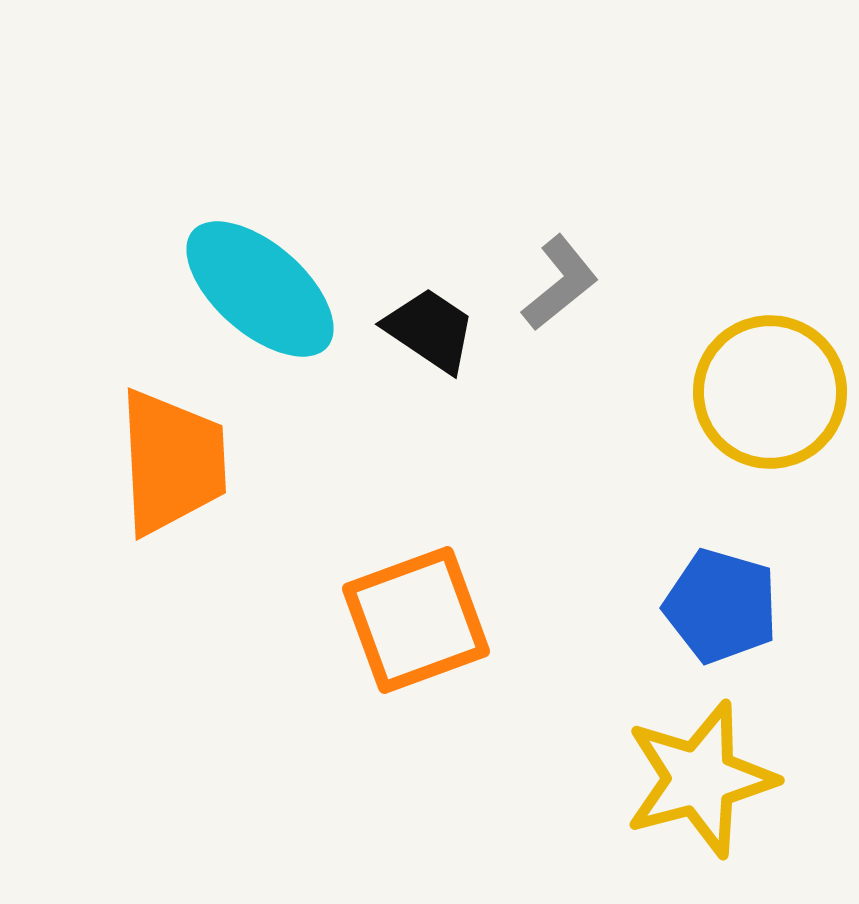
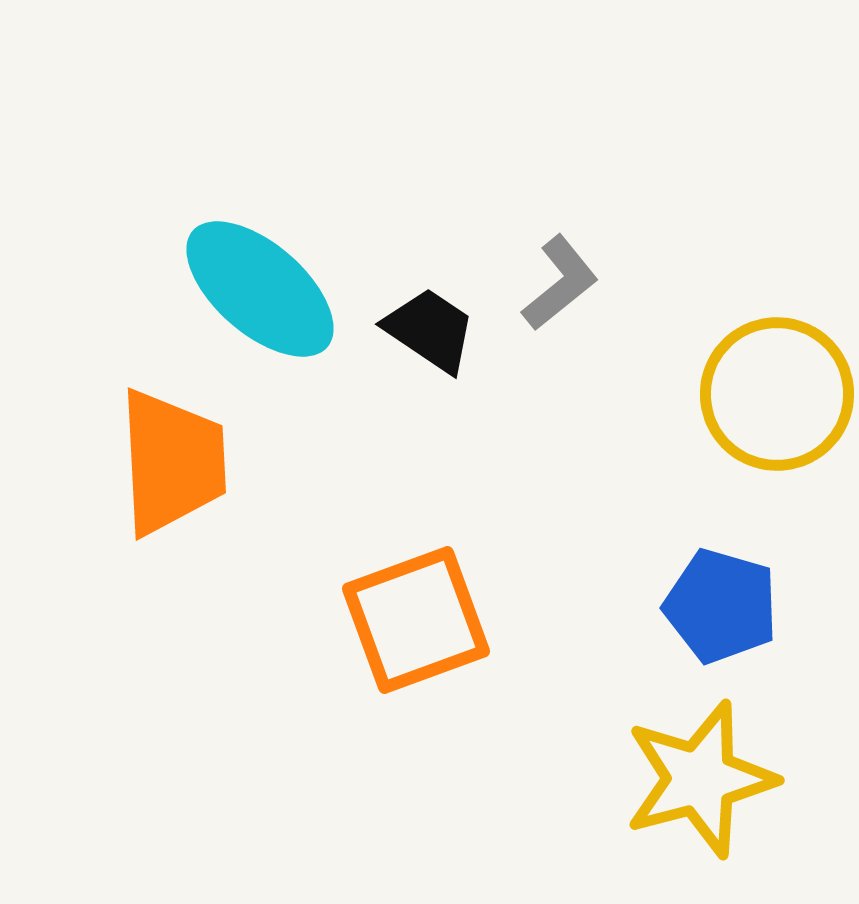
yellow circle: moved 7 px right, 2 px down
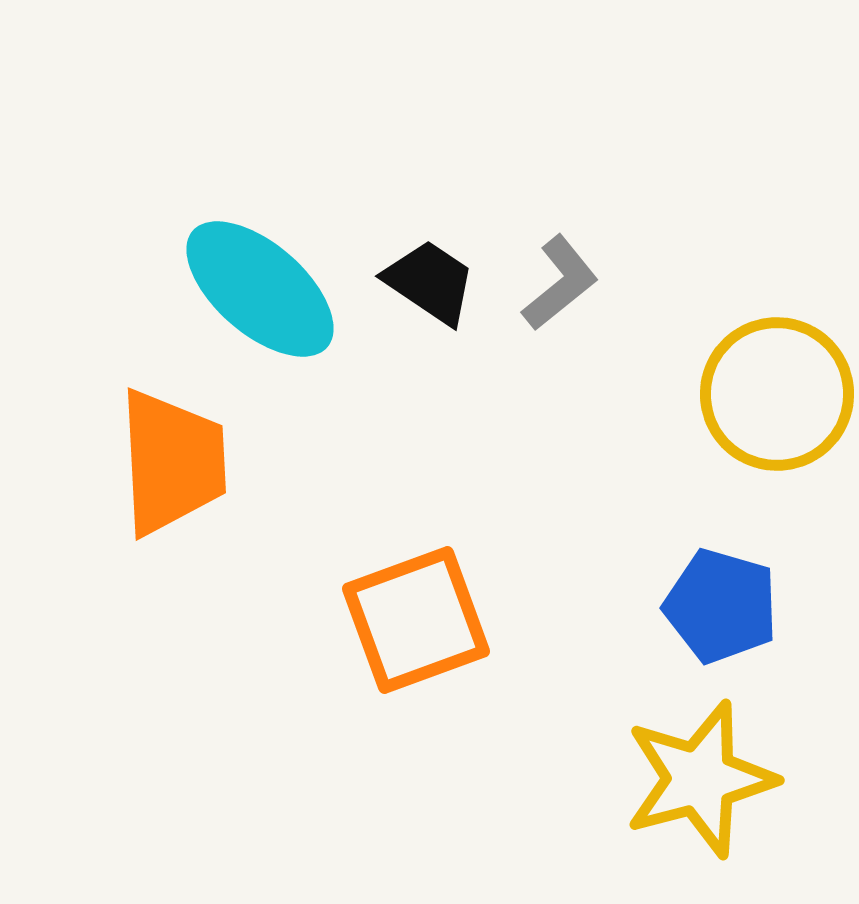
black trapezoid: moved 48 px up
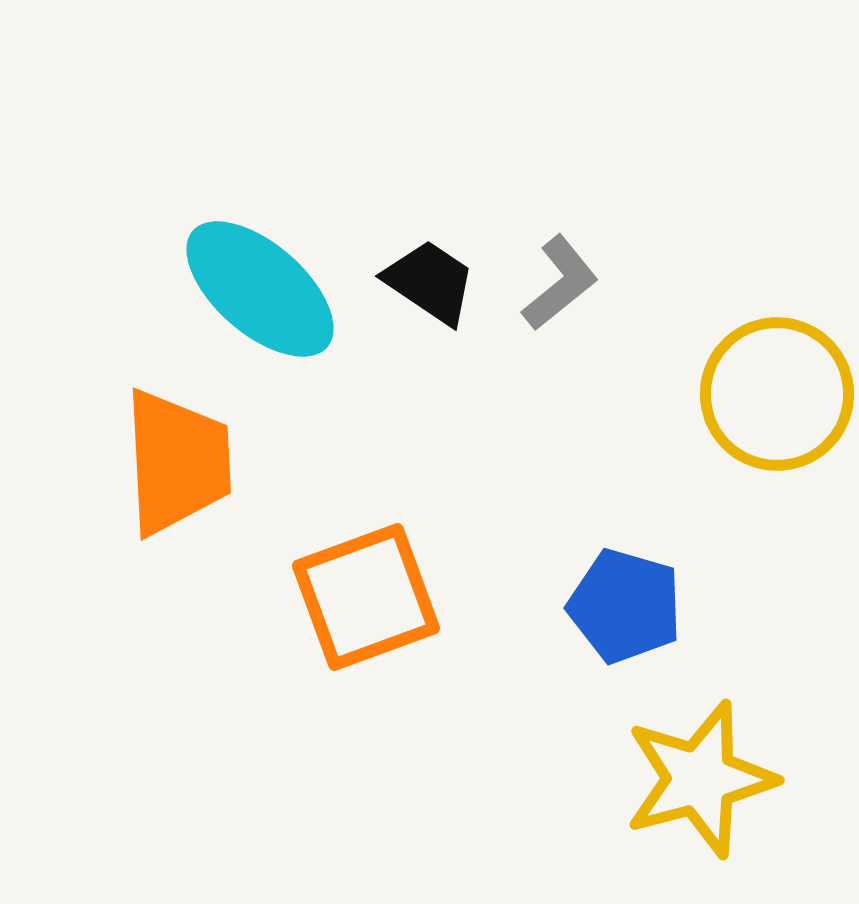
orange trapezoid: moved 5 px right
blue pentagon: moved 96 px left
orange square: moved 50 px left, 23 px up
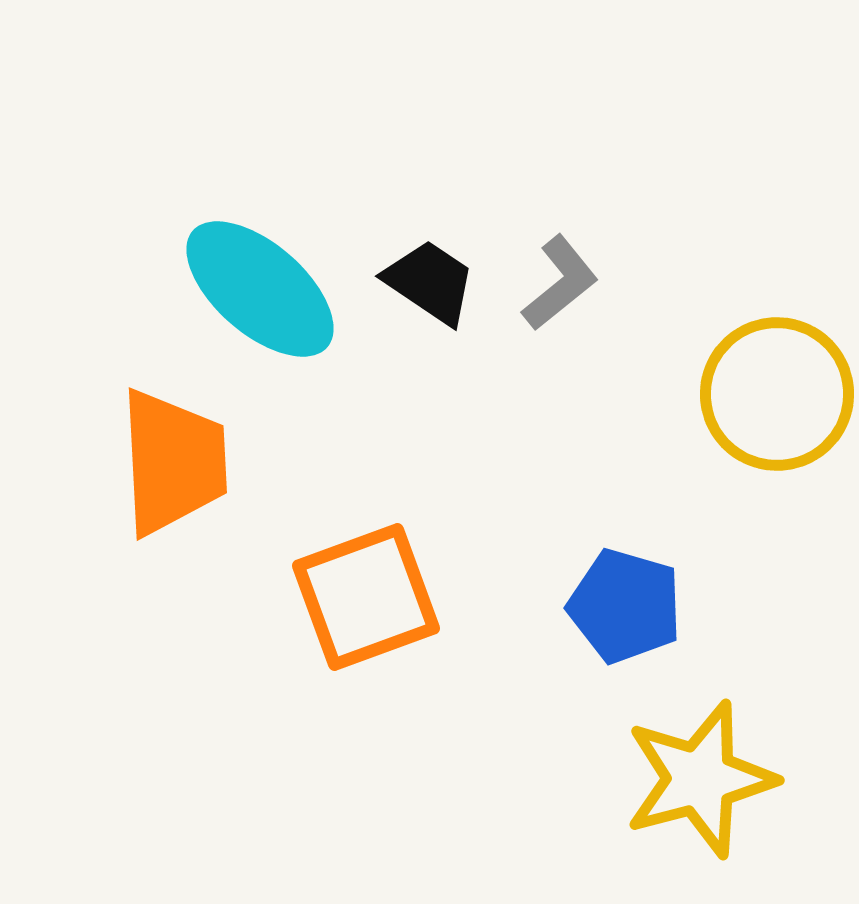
orange trapezoid: moved 4 px left
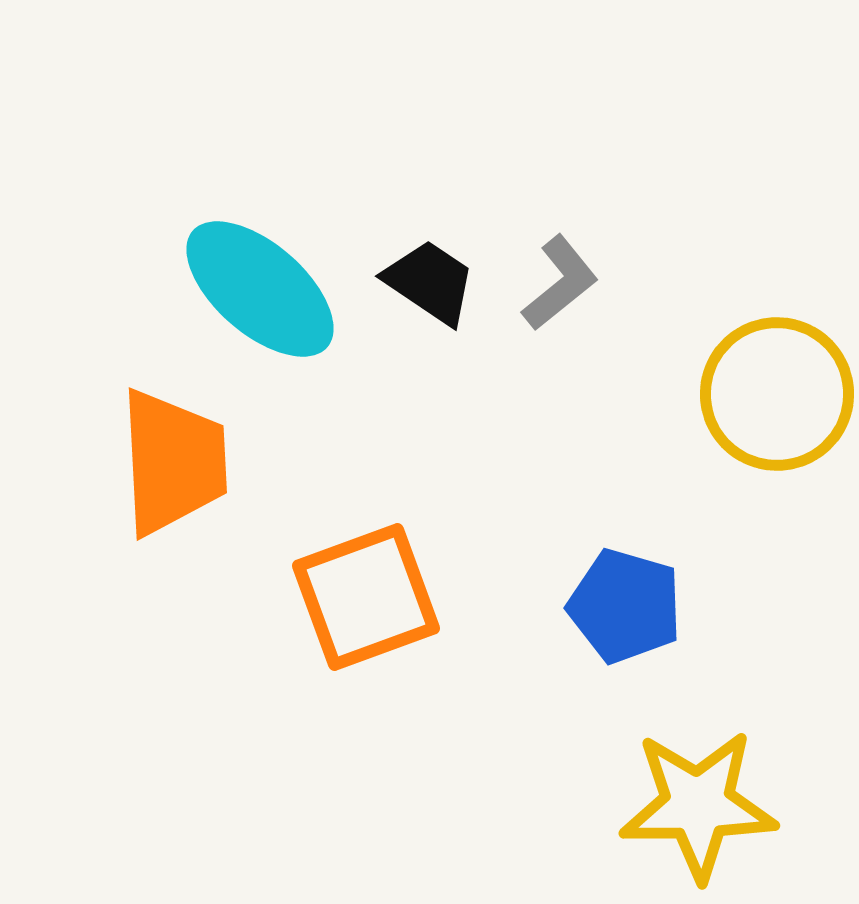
yellow star: moved 2 px left, 26 px down; rotated 14 degrees clockwise
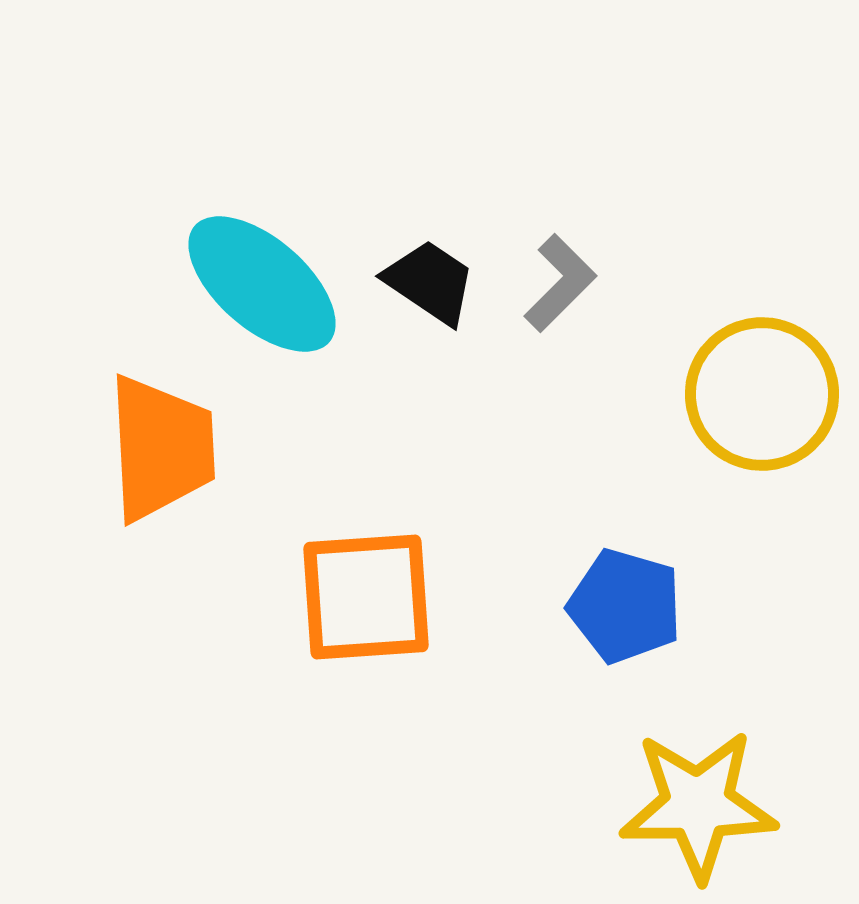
gray L-shape: rotated 6 degrees counterclockwise
cyan ellipse: moved 2 px right, 5 px up
yellow circle: moved 15 px left
orange trapezoid: moved 12 px left, 14 px up
orange square: rotated 16 degrees clockwise
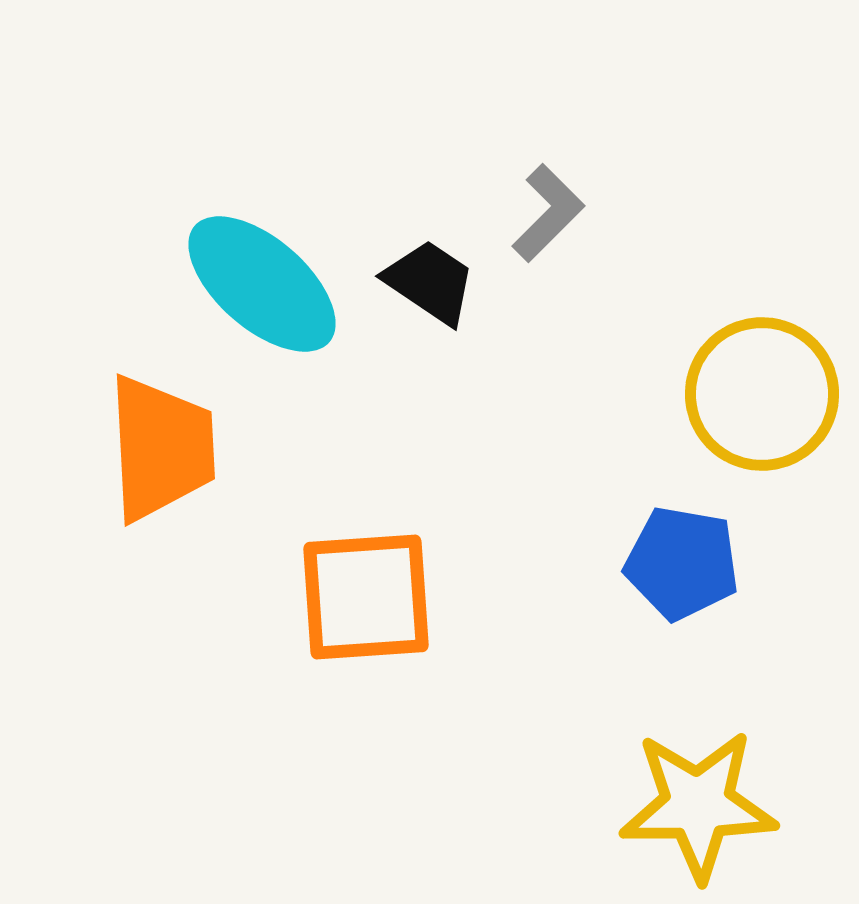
gray L-shape: moved 12 px left, 70 px up
blue pentagon: moved 57 px right, 43 px up; rotated 6 degrees counterclockwise
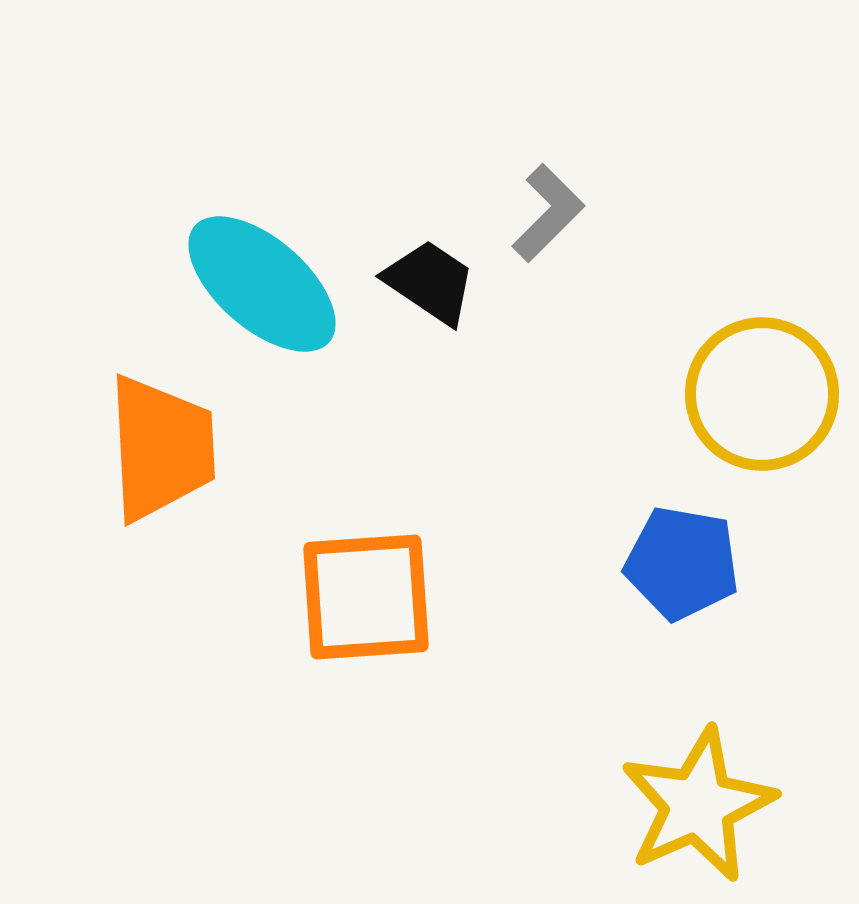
yellow star: rotated 23 degrees counterclockwise
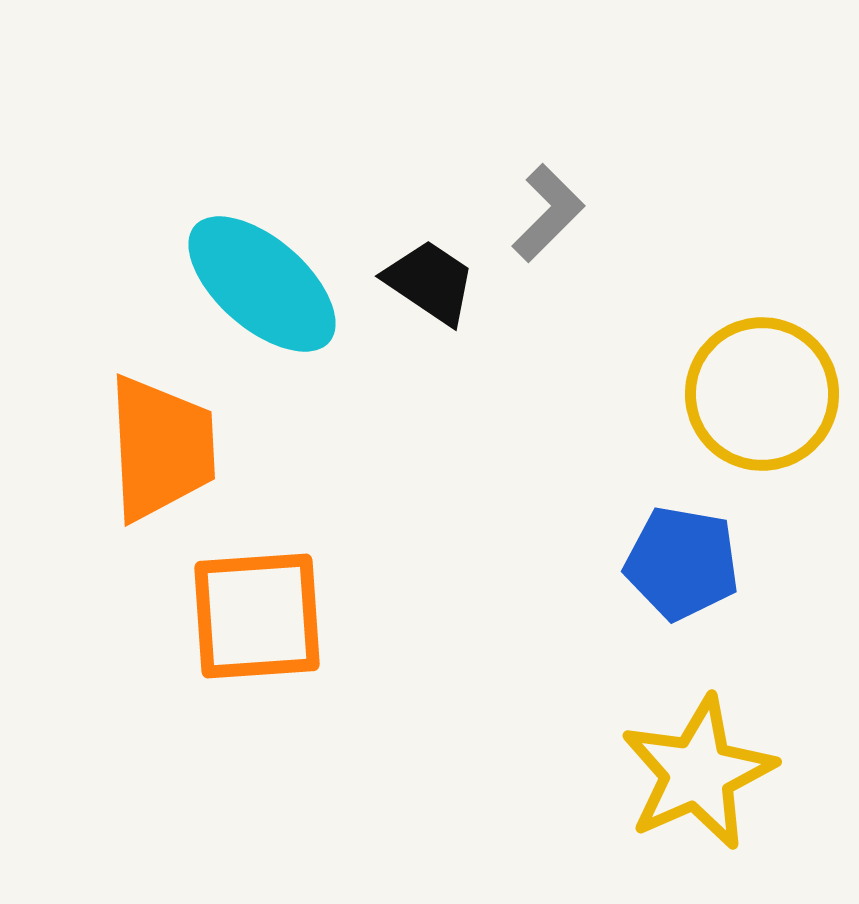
orange square: moved 109 px left, 19 px down
yellow star: moved 32 px up
